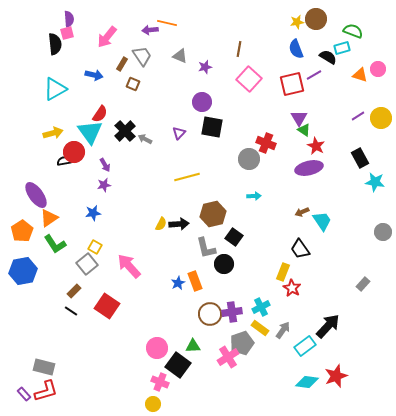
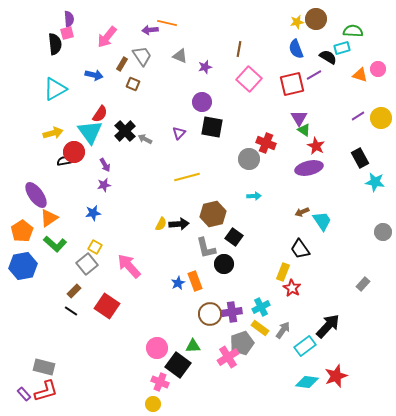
green semicircle at (353, 31): rotated 18 degrees counterclockwise
green L-shape at (55, 244): rotated 15 degrees counterclockwise
blue hexagon at (23, 271): moved 5 px up
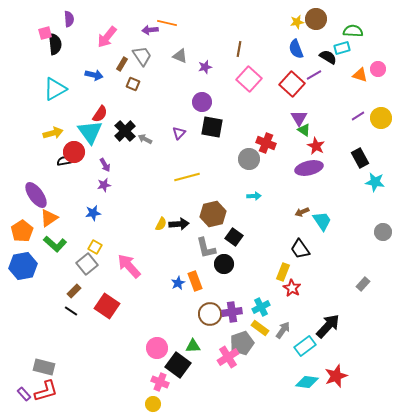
pink square at (67, 33): moved 22 px left
red square at (292, 84): rotated 35 degrees counterclockwise
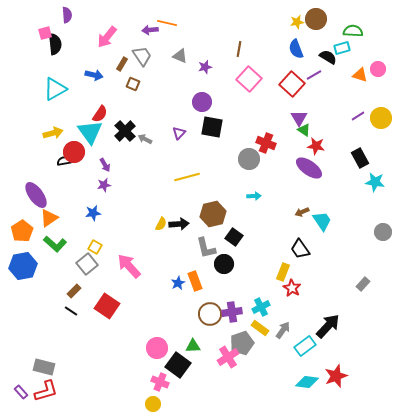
purple semicircle at (69, 19): moved 2 px left, 4 px up
red star at (316, 146): rotated 18 degrees counterclockwise
purple ellipse at (309, 168): rotated 48 degrees clockwise
purple rectangle at (24, 394): moved 3 px left, 2 px up
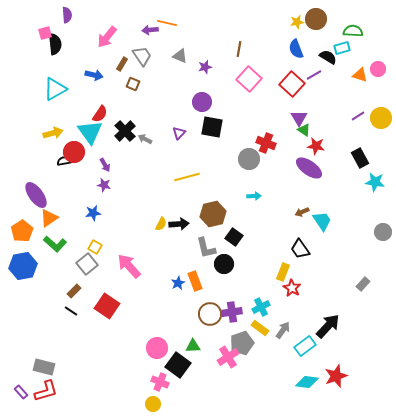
purple star at (104, 185): rotated 24 degrees clockwise
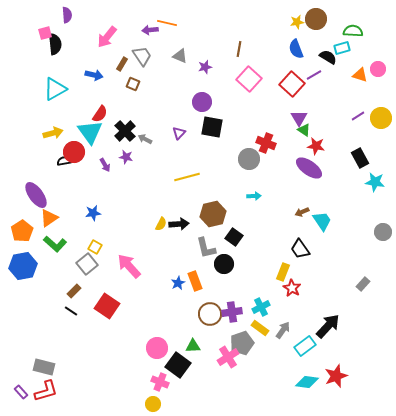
purple star at (104, 185): moved 22 px right, 28 px up
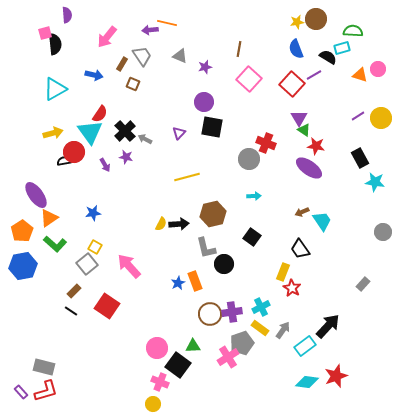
purple circle at (202, 102): moved 2 px right
black square at (234, 237): moved 18 px right
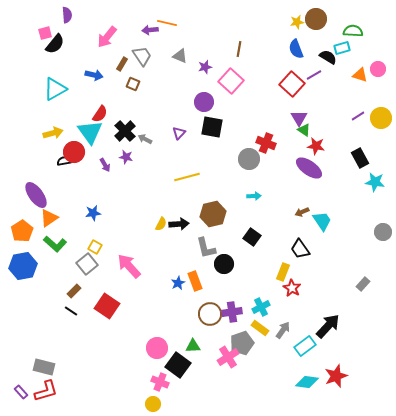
black semicircle at (55, 44): rotated 45 degrees clockwise
pink square at (249, 79): moved 18 px left, 2 px down
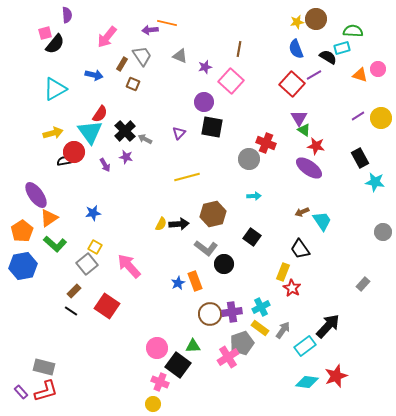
gray L-shape at (206, 248): rotated 40 degrees counterclockwise
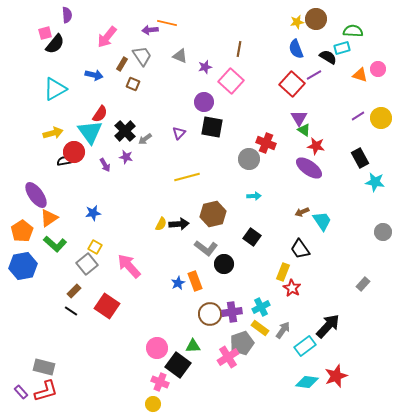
gray arrow at (145, 139): rotated 64 degrees counterclockwise
